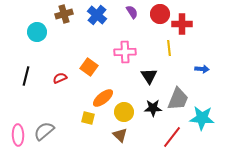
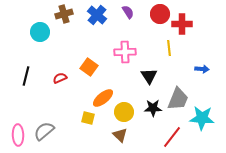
purple semicircle: moved 4 px left
cyan circle: moved 3 px right
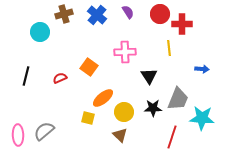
red line: rotated 20 degrees counterclockwise
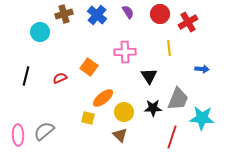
red cross: moved 6 px right, 2 px up; rotated 30 degrees counterclockwise
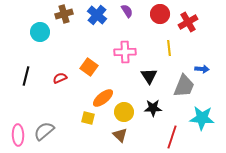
purple semicircle: moved 1 px left, 1 px up
gray trapezoid: moved 6 px right, 13 px up
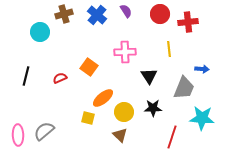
purple semicircle: moved 1 px left
red cross: rotated 24 degrees clockwise
yellow line: moved 1 px down
gray trapezoid: moved 2 px down
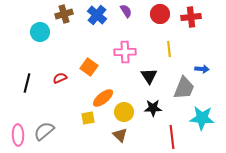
red cross: moved 3 px right, 5 px up
black line: moved 1 px right, 7 px down
yellow square: rotated 24 degrees counterclockwise
red line: rotated 25 degrees counterclockwise
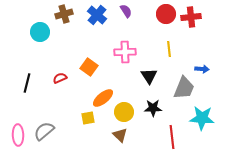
red circle: moved 6 px right
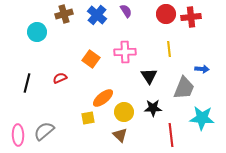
cyan circle: moved 3 px left
orange square: moved 2 px right, 8 px up
red line: moved 1 px left, 2 px up
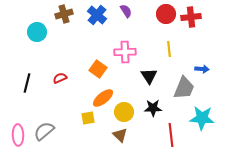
orange square: moved 7 px right, 10 px down
